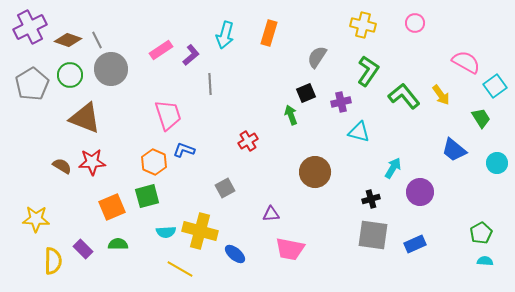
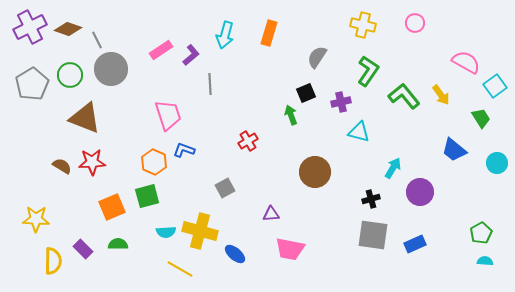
brown diamond at (68, 40): moved 11 px up
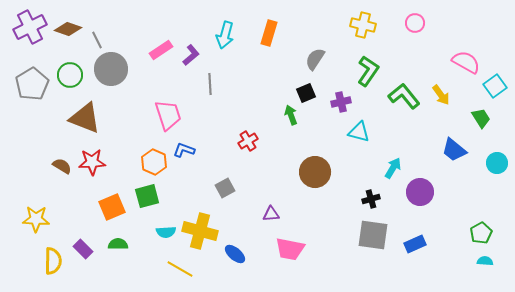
gray semicircle at (317, 57): moved 2 px left, 2 px down
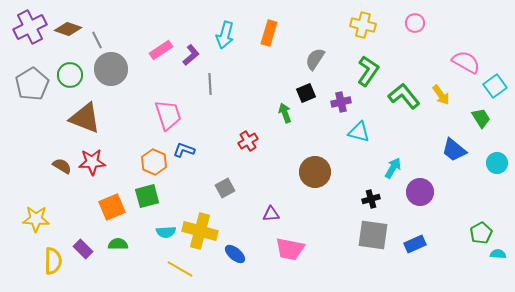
green arrow at (291, 115): moved 6 px left, 2 px up
cyan semicircle at (485, 261): moved 13 px right, 7 px up
